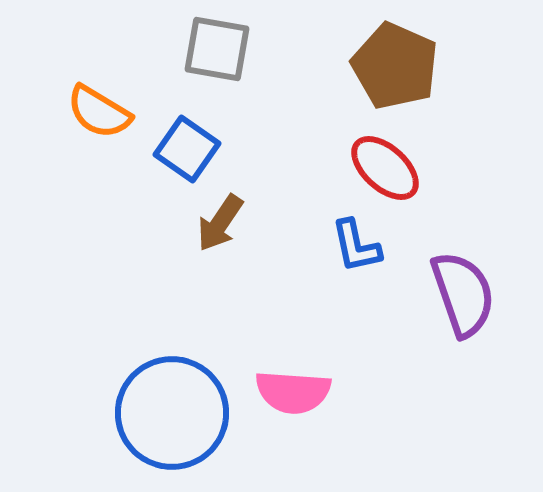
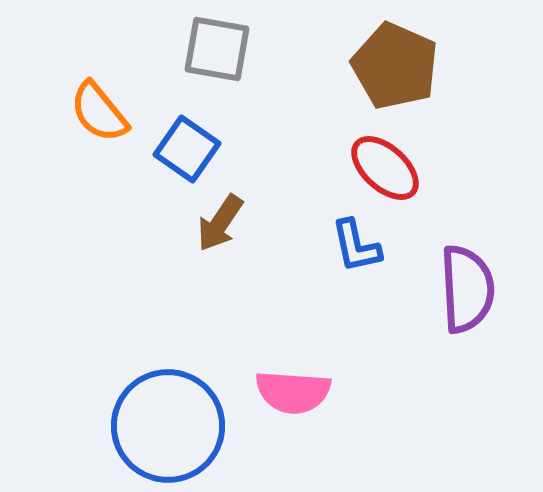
orange semicircle: rotated 20 degrees clockwise
purple semicircle: moved 4 px right, 5 px up; rotated 16 degrees clockwise
blue circle: moved 4 px left, 13 px down
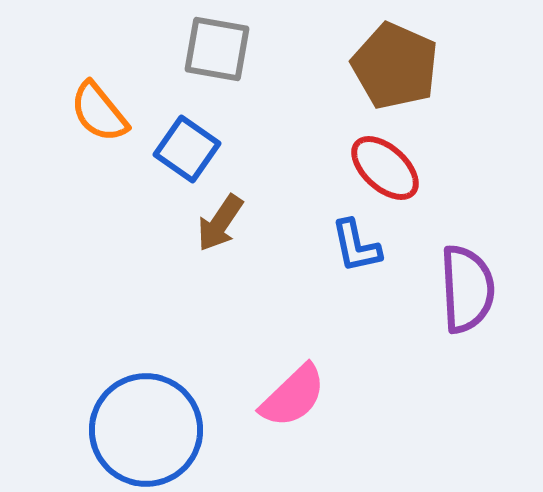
pink semicircle: moved 4 px down; rotated 48 degrees counterclockwise
blue circle: moved 22 px left, 4 px down
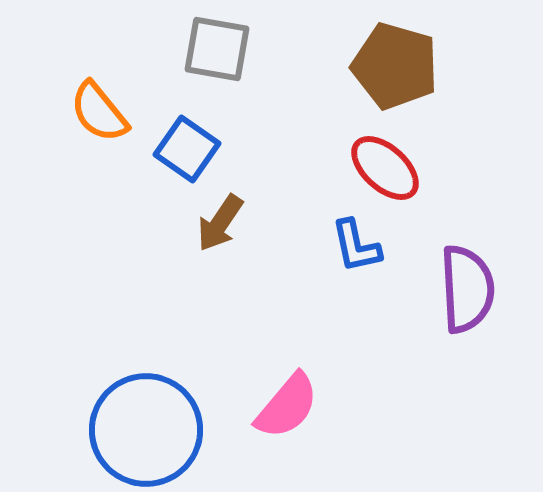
brown pentagon: rotated 8 degrees counterclockwise
pink semicircle: moved 6 px left, 10 px down; rotated 6 degrees counterclockwise
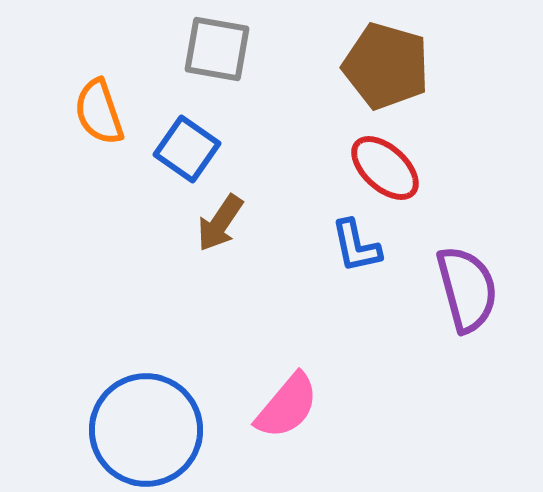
brown pentagon: moved 9 px left
orange semicircle: rotated 20 degrees clockwise
purple semicircle: rotated 12 degrees counterclockwise
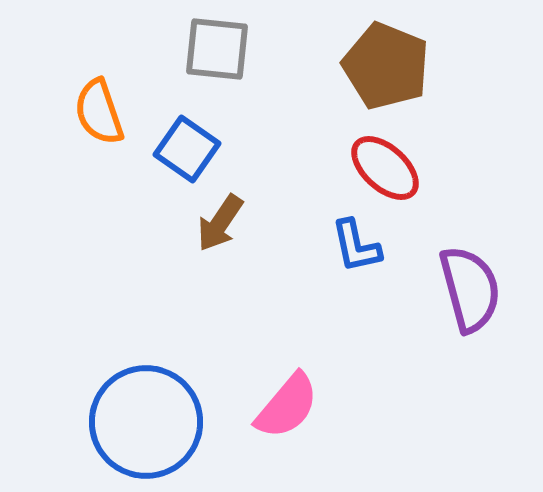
gray square: rotated 4 degrees counterclockwise
brown pentagon: rotated 6 degrees clockwise
purple semicircle: moved 3 px right
blue circle: moved 8 px up
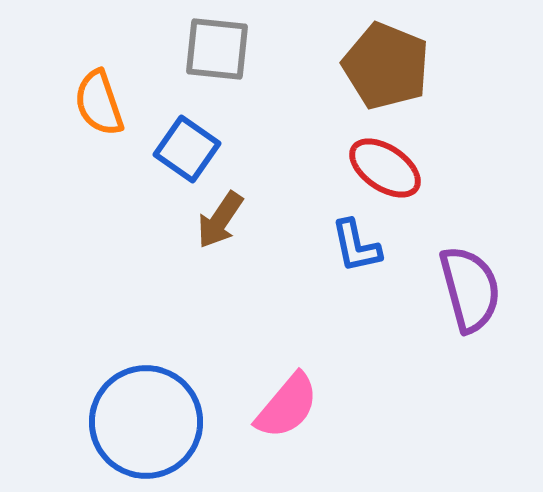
orange semicircle: moved 9 px up
red ellipse: rotated 8 degrees counterclockwise
brown arrow: moved 3 px up
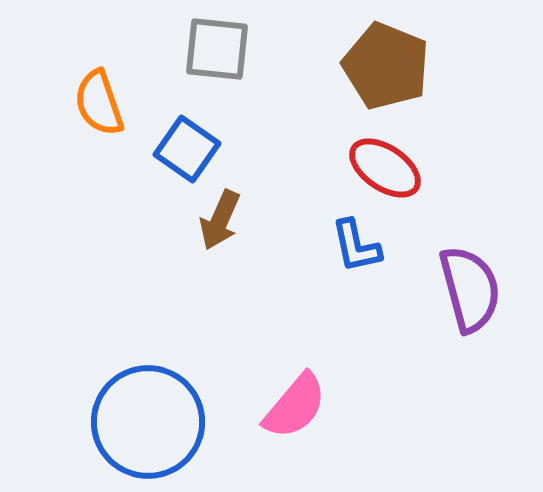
brown arrow: rotated 10 degrees counterclockwise
pink semicircle: moved 8 px right
blue circle: moved 2 px right
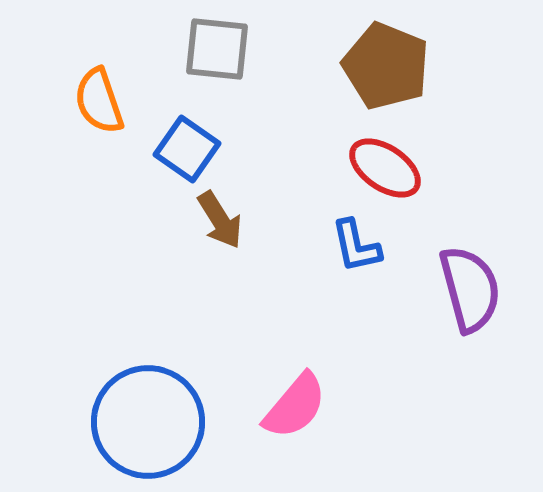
orange semicircle: moved 2 px up
brown arrow: rotated 56 degrees counterclockwise
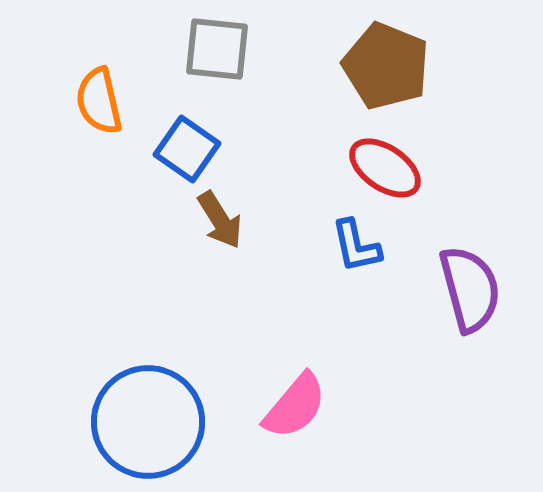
orange semicircle: rotated 6 degrees clockwise
